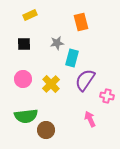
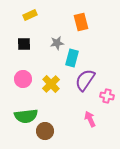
brown circle: moved 1 px left, 1 px down
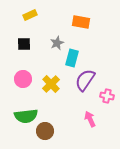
orange rectangle: rotated 66 degrees counterclockwise
gray star: rotated 16 degrees counterclockwise
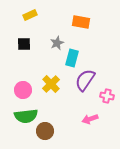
pink circle: moved 11 px down
pink arrow: rotated 84 degrees counterclockwise
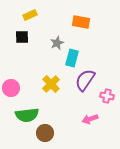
black square: moved 2 px left, 7 px up
pink circle: moved 12 px left, 2 px up
green semicircle: moved 1 px right, 1 px up
brown circle: moved 2 px down
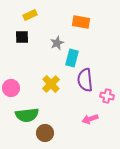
purple semicircle: rotated 40 degrees counterclockwise
